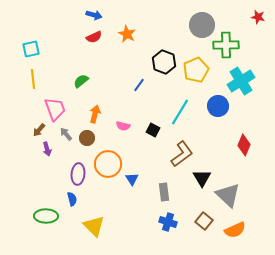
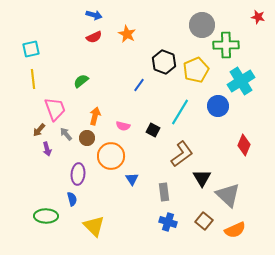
orange arrow: moved 2 px down
orange circle: moved 3 px right, 8 px up
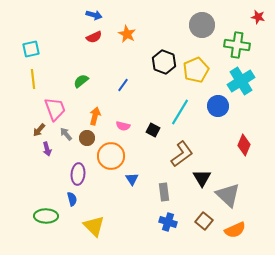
green cross: moved 11 px right; rotated 10 degrees clockwise
blue line: moved 16 px left
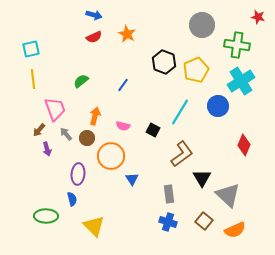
gray rectangle: moved 5 px right, 2 px down
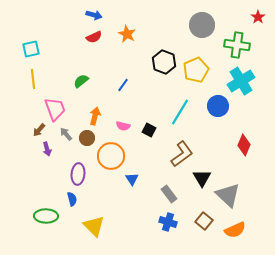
red star: rotated 24 degrees clockwise
black square: moved 4 px left
gray rectangle: rotated 30 degrees counterclockwise
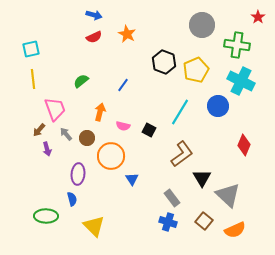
cyan cross: rotated 32 degrees counterclockwise
orange arrow: moved 5 px right, 4 px up
gray rectangle: moved 3 px right, 4 px down
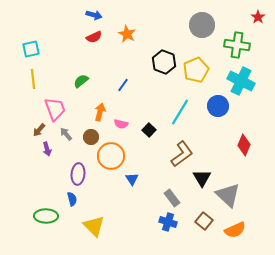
pink semicircle: moved 2 px left, 2 px up
black square: rotated 16 degrees clockwise
brown circle: moved 4 px right, 1 px up
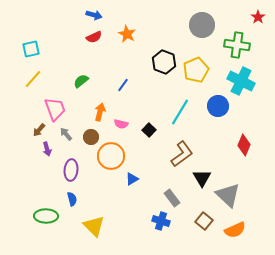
yellow line: rotated 48 degrees clockwise
purple ellipse: moved 7 px left, 4 px up
blue triangle: rotated 32 degrees clockwise
blue cross: moved 7 px left, 1 px up
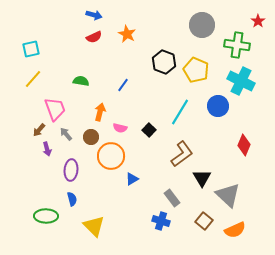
red star: moved 4 px down
yellow pentagon: rotated 25 degrees counterclockwise
green semicircle: rotated 49 degrees clockwise
pink semicircle: moved 1 px left, 4 px down
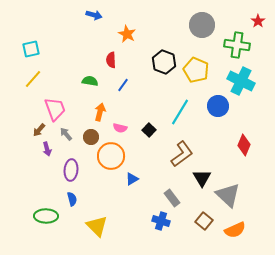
red semicircle: moved 17 px right, 23 px down; rotated 112 degrees clockwise
green semicircle: moved 9 px right
yellow triangle: moved 3 px right
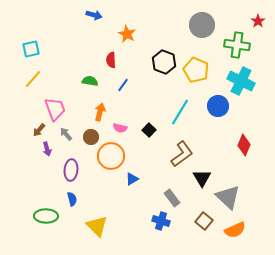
gray triangle: moved 2 px down
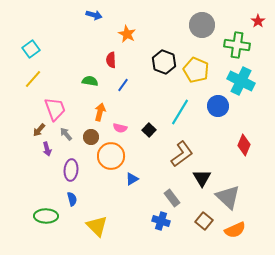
cyan square: rotated 24 degrees counterclockwise
